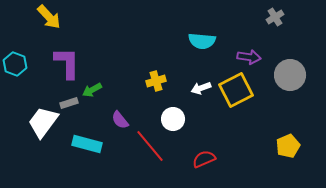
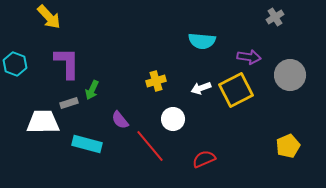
green arrow: rotated 36 degrees counterclockwise
white trapezoid: rotated 52 degrees clockwise
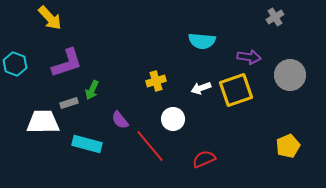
yellow arrow: moved 1 px right, 1 px down
purple L-shape: rotated 72 degrees clockwise
yellow square: rotated 8 degrees clockwise
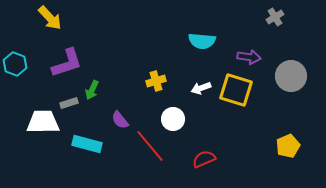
gray circle: moved 1 px right, 1 px down
yellow square: rotated 36 degrees clockwise
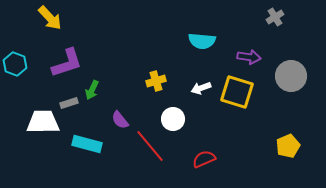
yellow square: moved 1 px right, 2 px down
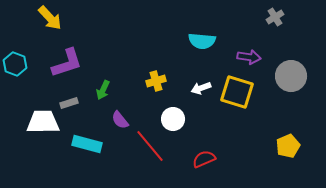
green arrow: moved 11 px right
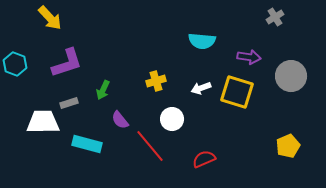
white circle: moved 1 px left
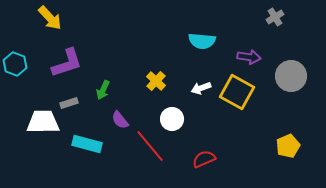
yellow cross: rotated 30 degrees counterclockwise
yellow square: rotated 12 degrees clockwise
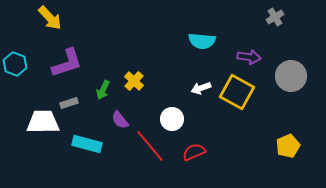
yellow cross: moved 22 px left
red semicircle: moved 10 px left, 7 px up
